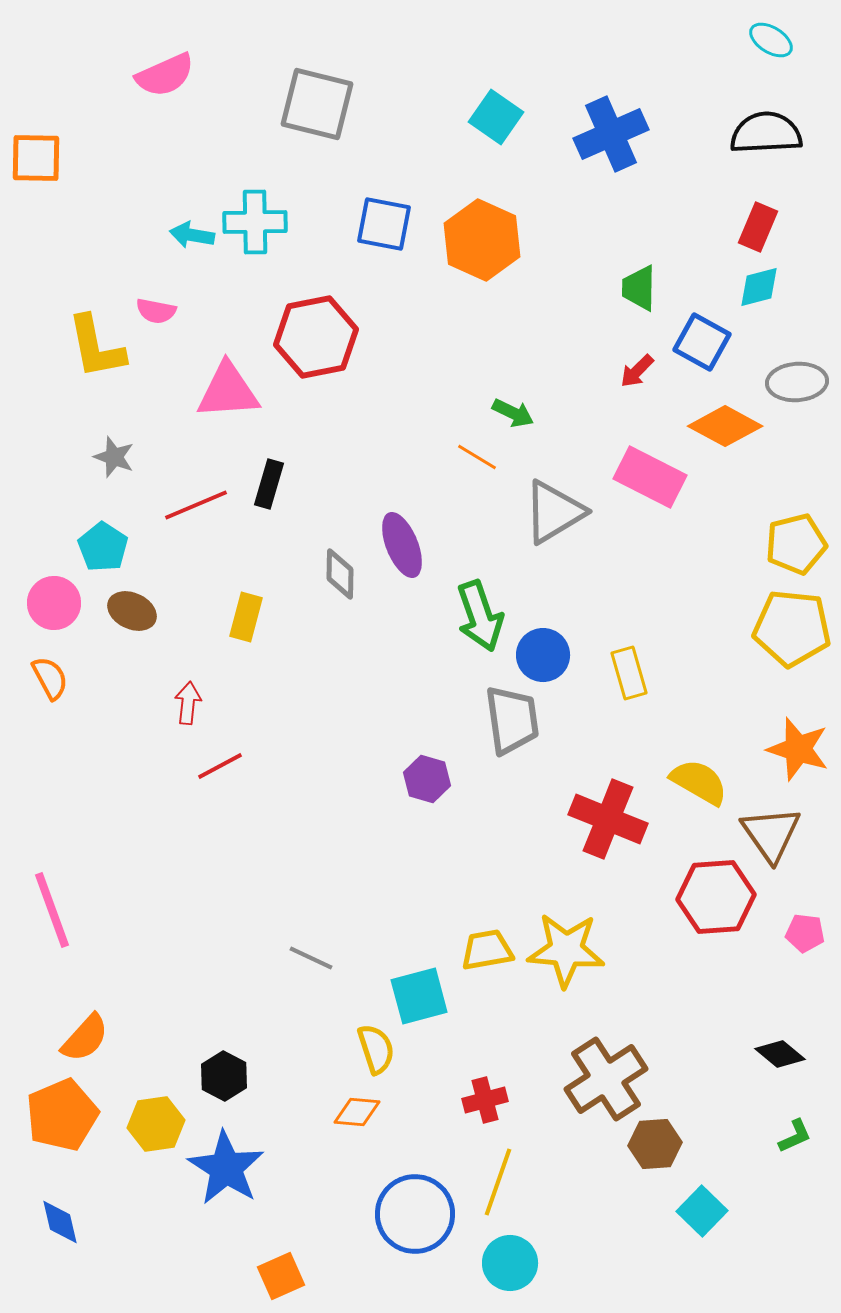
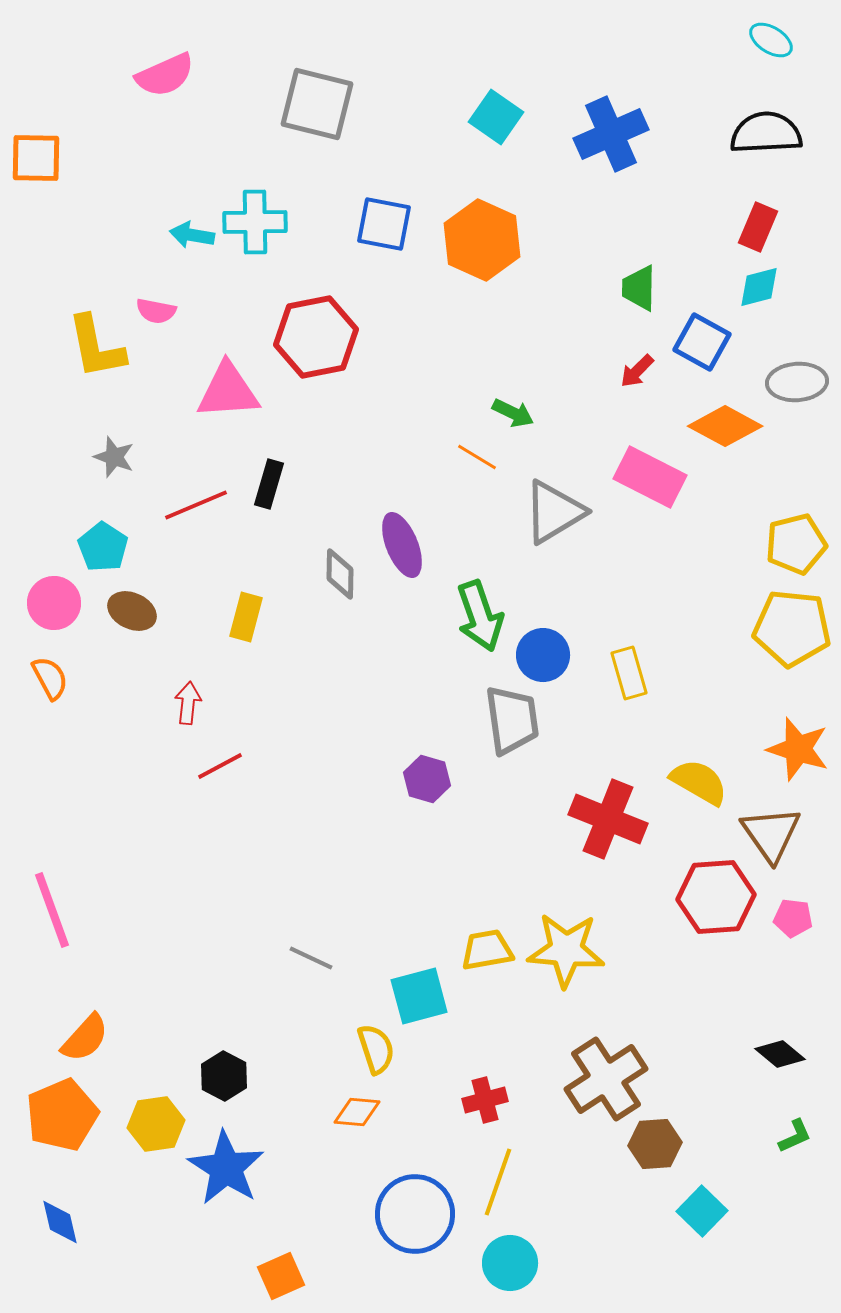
pink pentagon at (805, 933): moved 12 px left, 15 px up
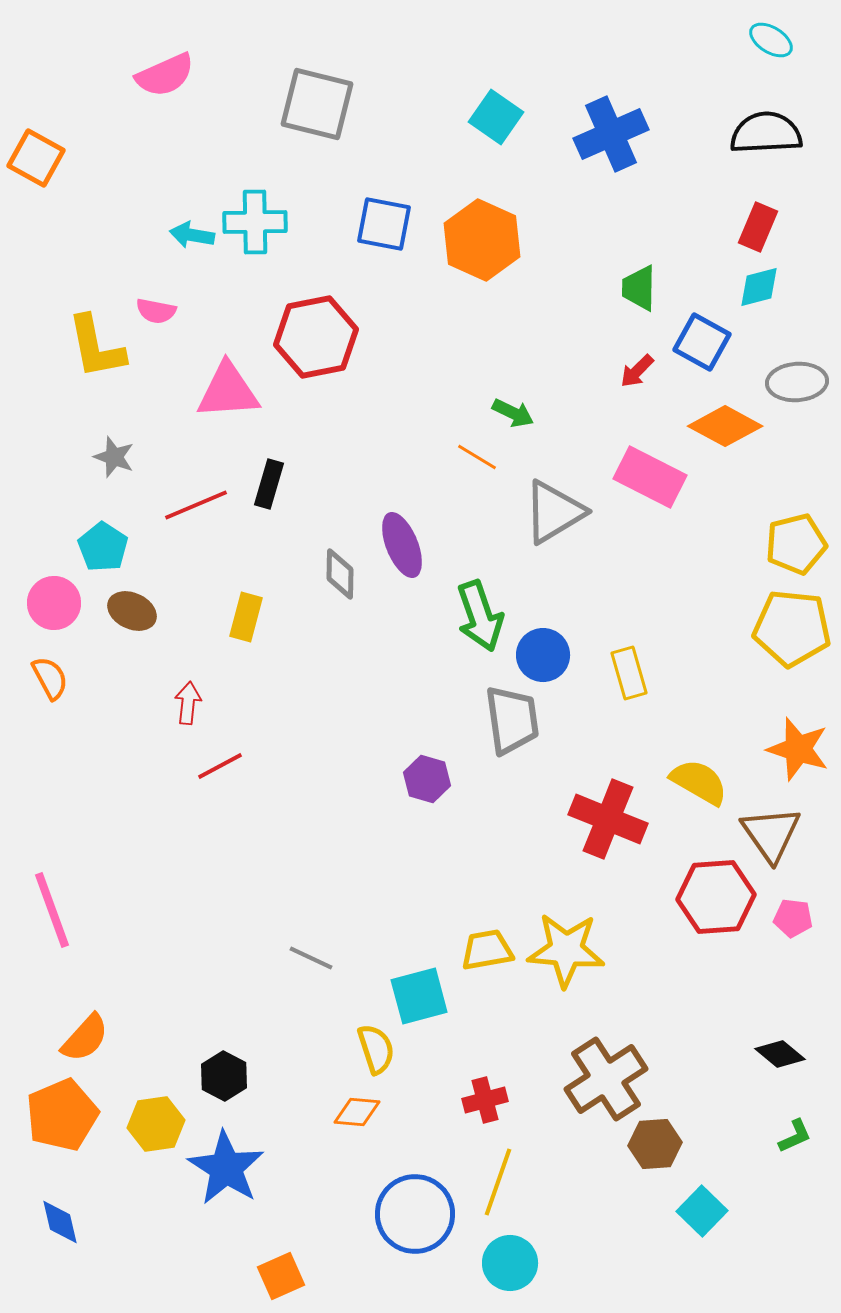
orange square at (36, 158): rotated 28 degrees clockwise
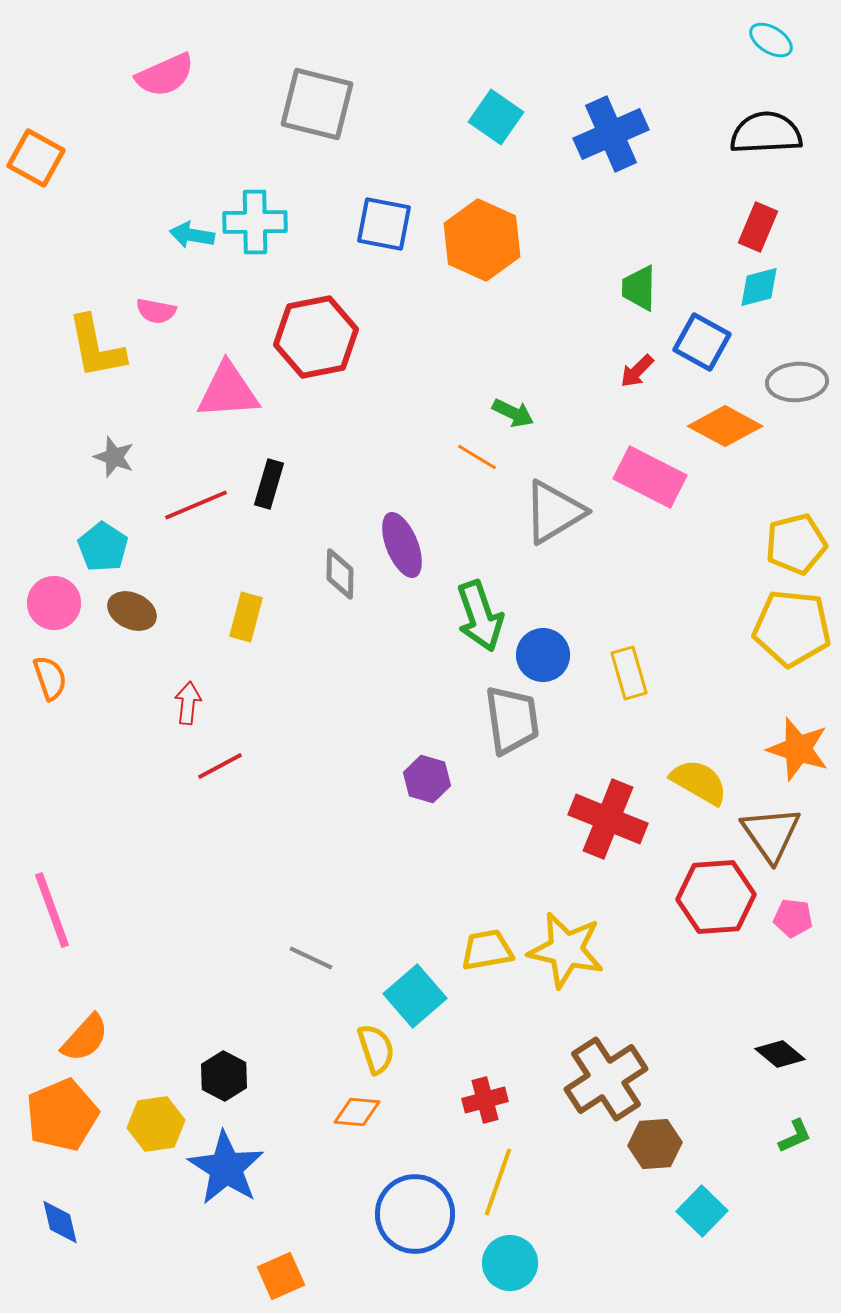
orange semicircle at (50, 678): rotated 9 degrees clockwise
yellow star at (566, 950): rotated 8 degrees clockwise
cyan square at (419, 996): moved 4 px left; rotated 26 degrees counterclockwise
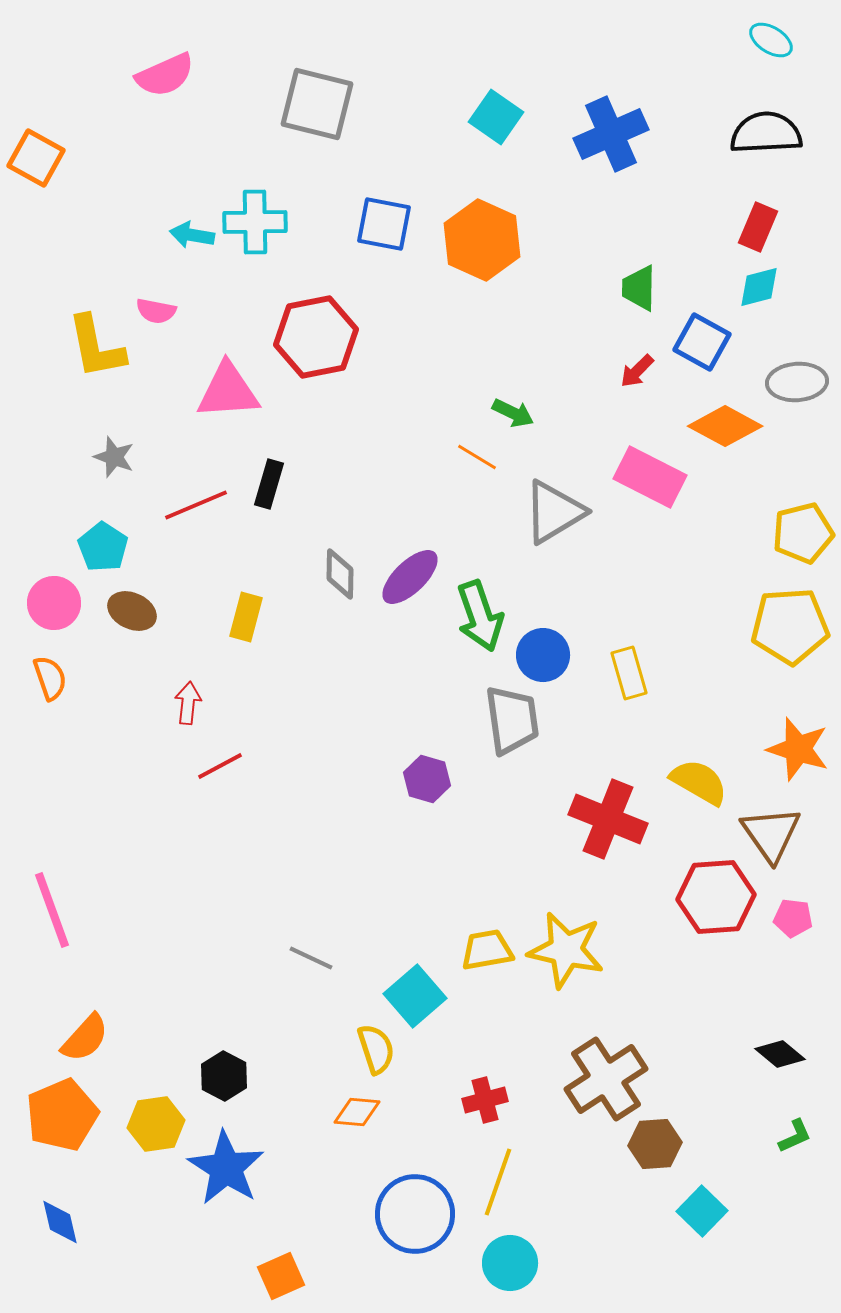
yellow pentagon at (796, 544): moved 7 px right, 11 px up
purple ellipse at (402, 545): moved 8 px right, 32 px down; rotated 68 degrees clockwise
yellow pentagon at (792, 628): moved 2 px left, 2 px up; rotated 10 degrees counterclockwise
